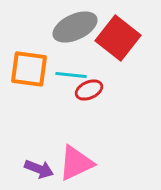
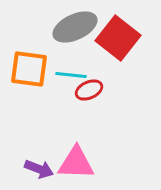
pink triangle: rotated 27 degrees clockwise
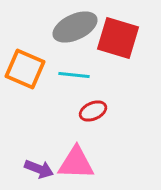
red square: rotated 21 degrees counterclockwise
orange square: moved 4 px left; rotated 15 degrees clockwise
cyan line: moved 3 px right
red ellipse: moved 4 px right, 21 px down
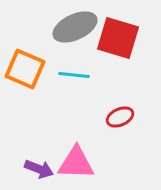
red ellipse: moved 27 px right, 6 px down
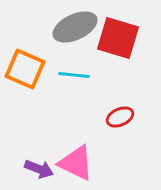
pink triangle: rotated 24 degrees clockwise
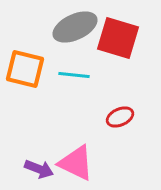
orange square: rotated 9 degrees counterclockwise
